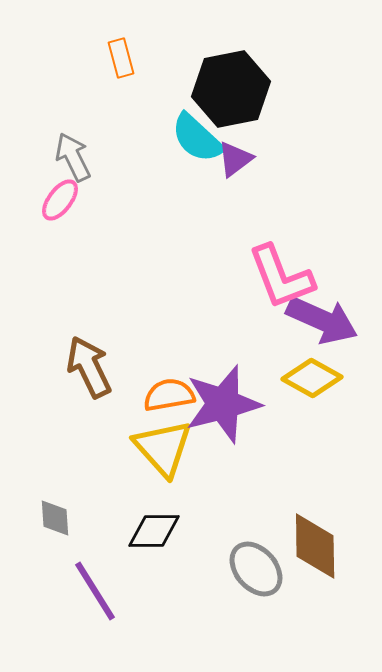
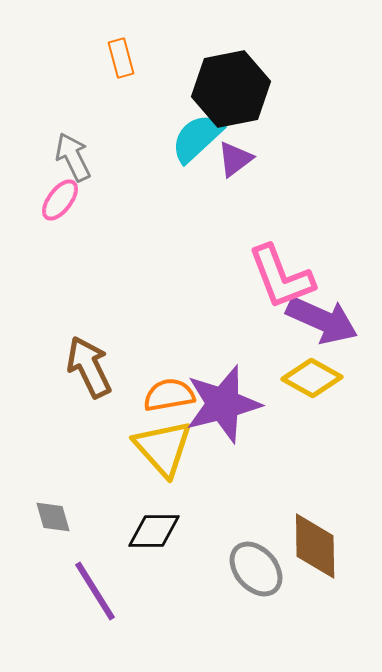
cyan semicircle: rotated 94 degrees clockwise
gray diamond: moved 2 px left, 1 px up; rotated 12 degrees counterclockwise
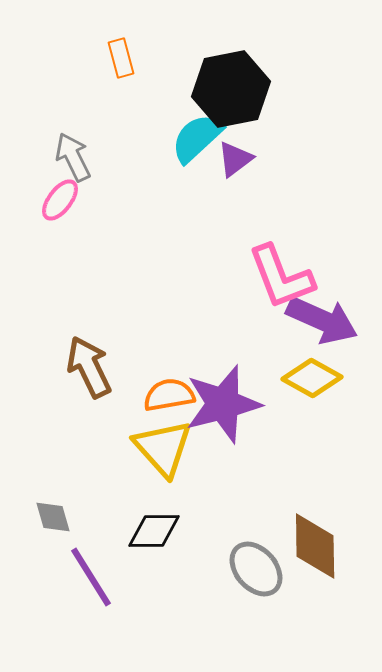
purple line: moved 4 px left, 14 px up
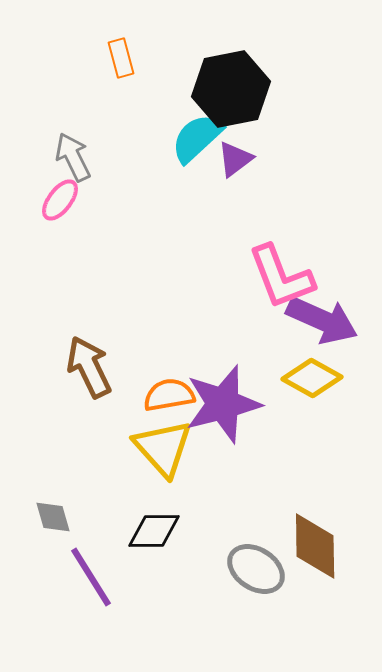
gray ellipse: rotated 16 degrees counterclockwise
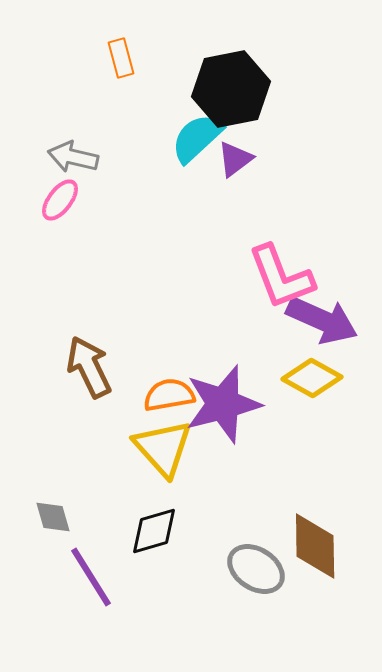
gray arrow: rotated 51 degrees counterclockwise
black diamond: rotated 16 degrees counterclockwise
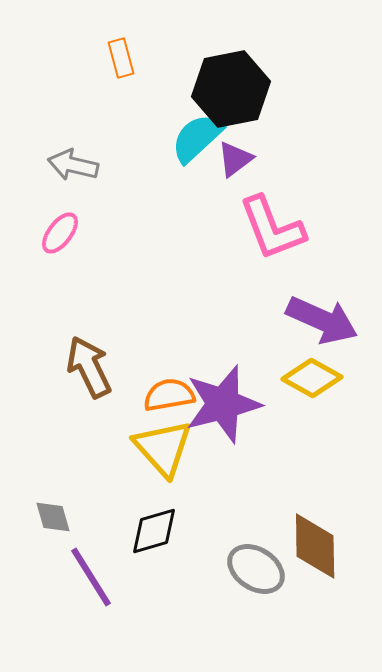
gray arrow: moved 8 px down
pink ellipse: moved 33 px down
pink L-shape: moved 9 px left, 49 px up
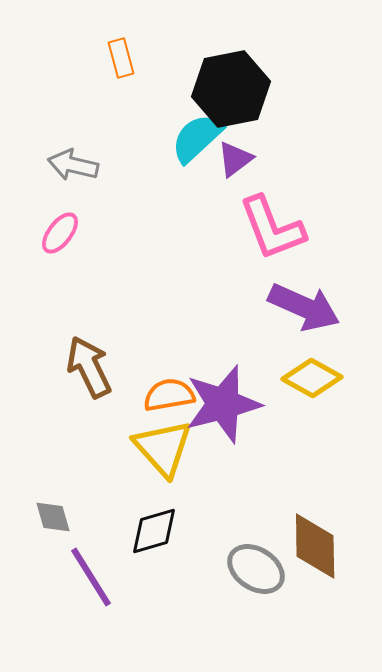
purple arrow: moved 18 px left, 13 px up
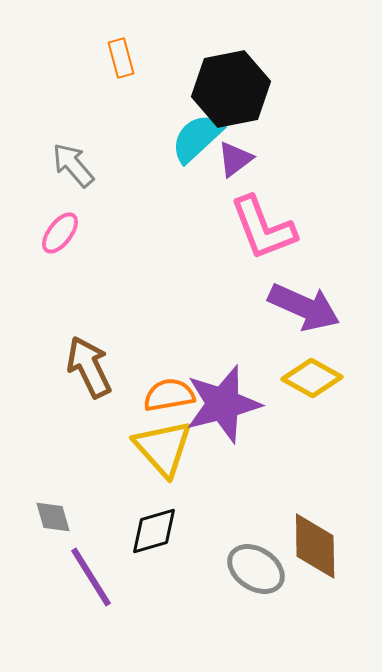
gray arrow: rotated 36 degrees clockwise
pink L-shape: moved 9 px left
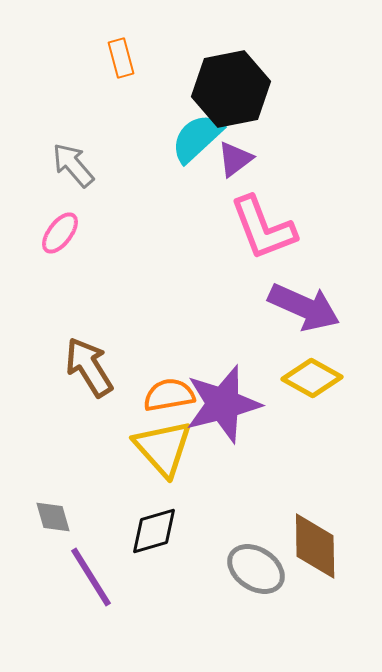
brown arrow: rotated 6 degrees counterclockwise
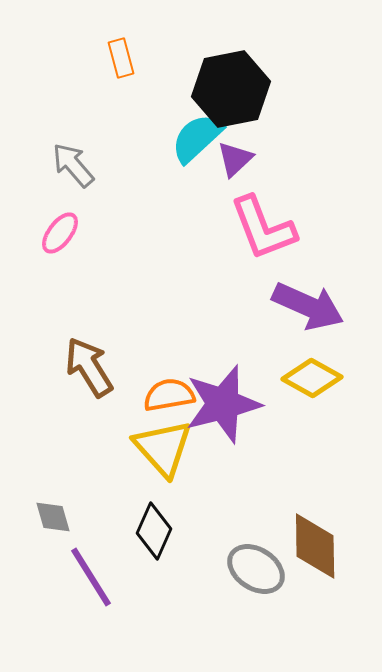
purple triangle: rotated 6 degrees counterclockwise
purple arrow: moved 4 px right, 1 px up
black diamond: rotated 50 degrees counterclockwise
